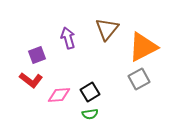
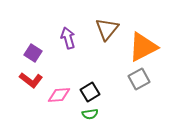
purple square: moved 4 px left, 2 px up; rotated 36 degrees counterclockwise
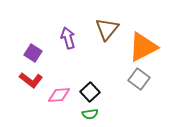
gray square: rotated 25 degrees counterclockwise
black square: rotated 12 degrees counterclockwise
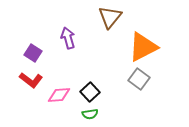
brown triangle: moved 3 px right, 12 px up
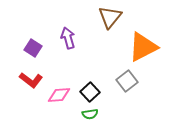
purple square: moved 5 px up
gray square: moved 12 px left, 2 px down; rotated 15 degrees clockwise
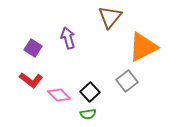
pink diamond: rotated 50 degrees clockwise
green semicircle: moved 2 px left
